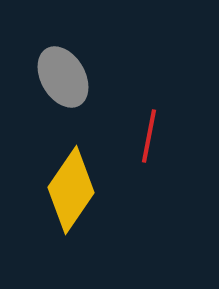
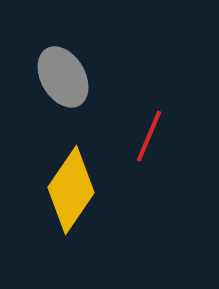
red line: rotated 12 degrees clockwise
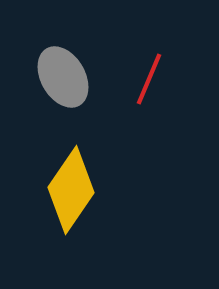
red line: moved 57 px up
